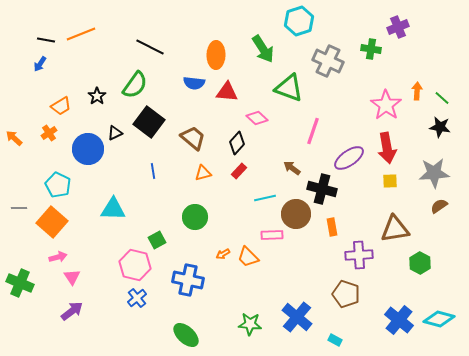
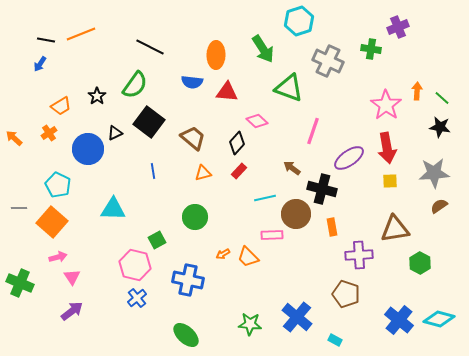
blue semicircle at (194, 83): moved 2 px left, 1 px up
pink diamond at (257, 118): moved 3 px down
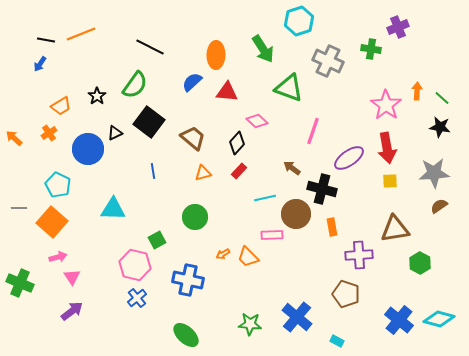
blue semicircle at (192, 82): rotated 130 degrees clockwise
cyan rectangle at (335, 340): moved 2 px right, 1 px down
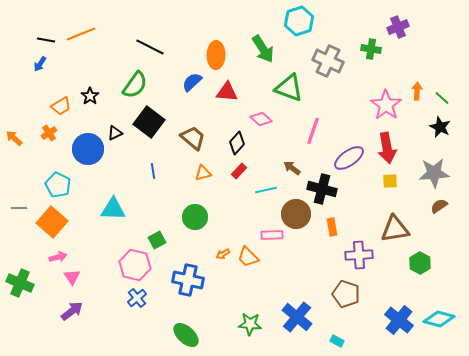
black star at (97, 96): moved 7 px left
pink diamond at (257, 121): moved 4 px right, 2 px up
black star at (440, 127): rotated 15 degrees clockwise
cyan line at (265, 198): moved 1 px right, 8 px up
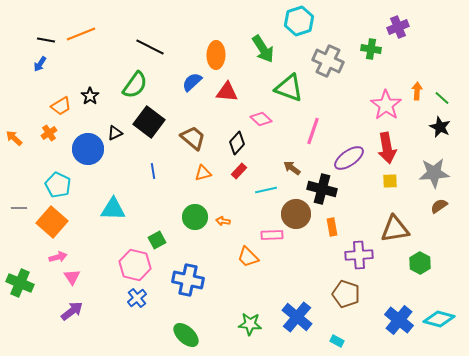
orange arrow at (223, 254): moved 33 px up; rotated 40 degrees clockwise
